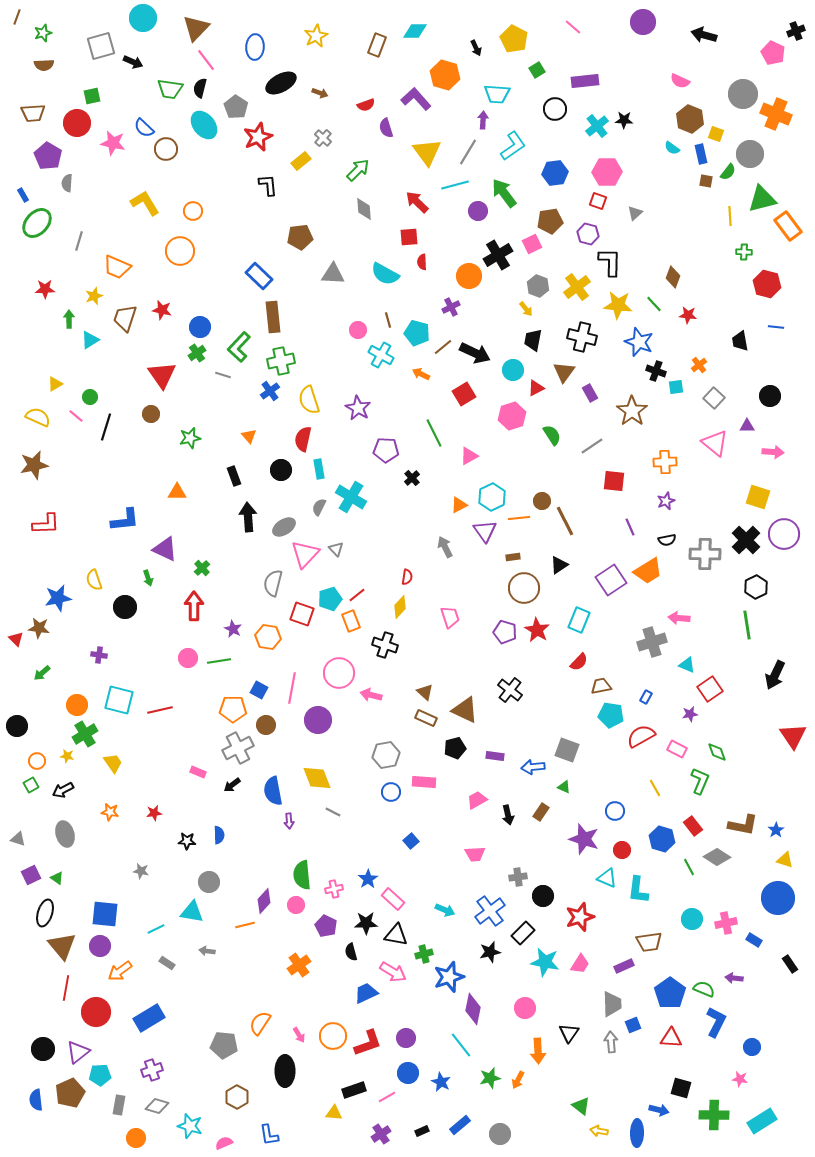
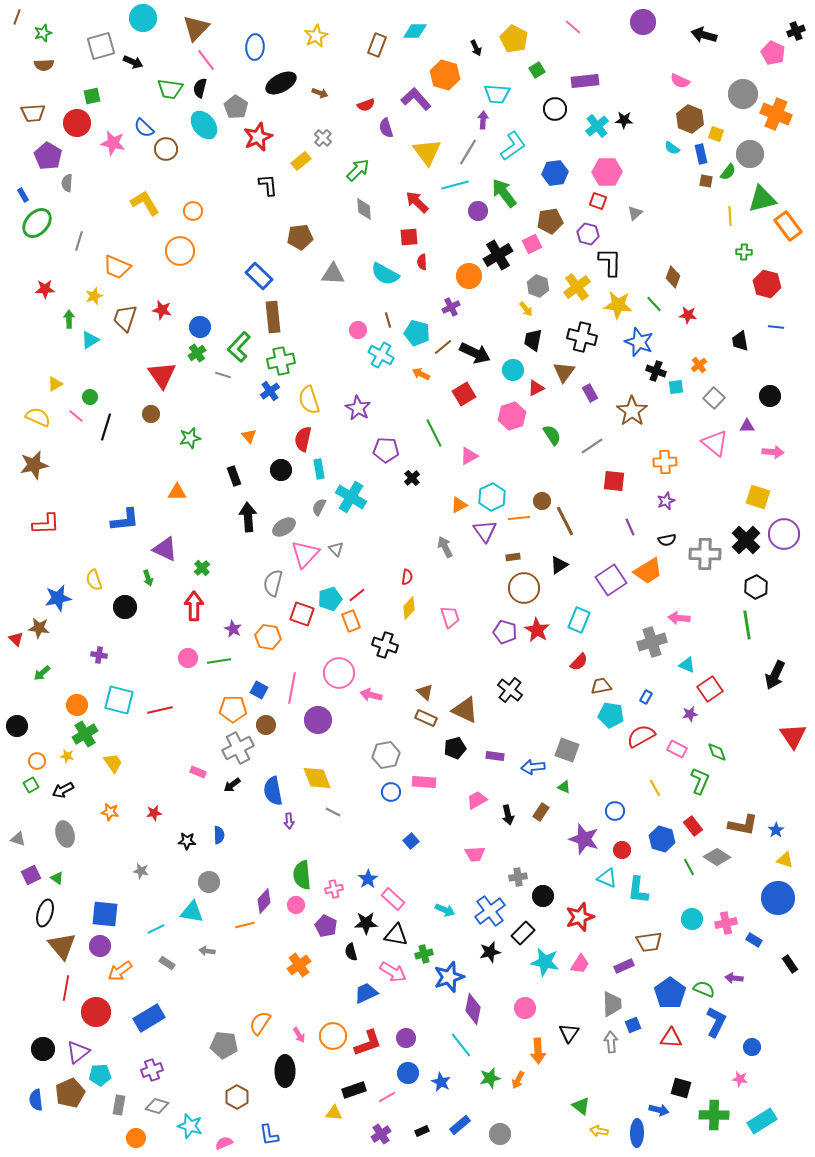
yellow diamond at (400, 607): moved 9 px right, 1 px down
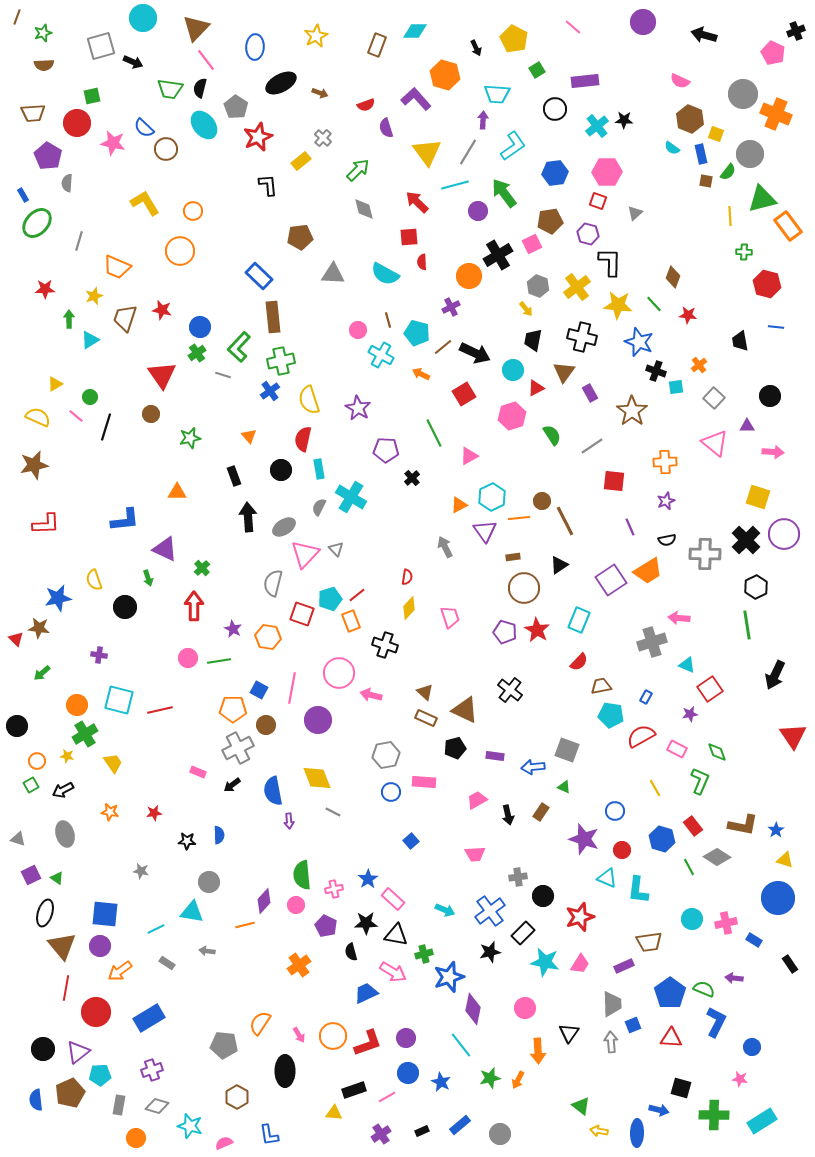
gray diamond at (364, 209): rotated 10 degrees counterclockwise
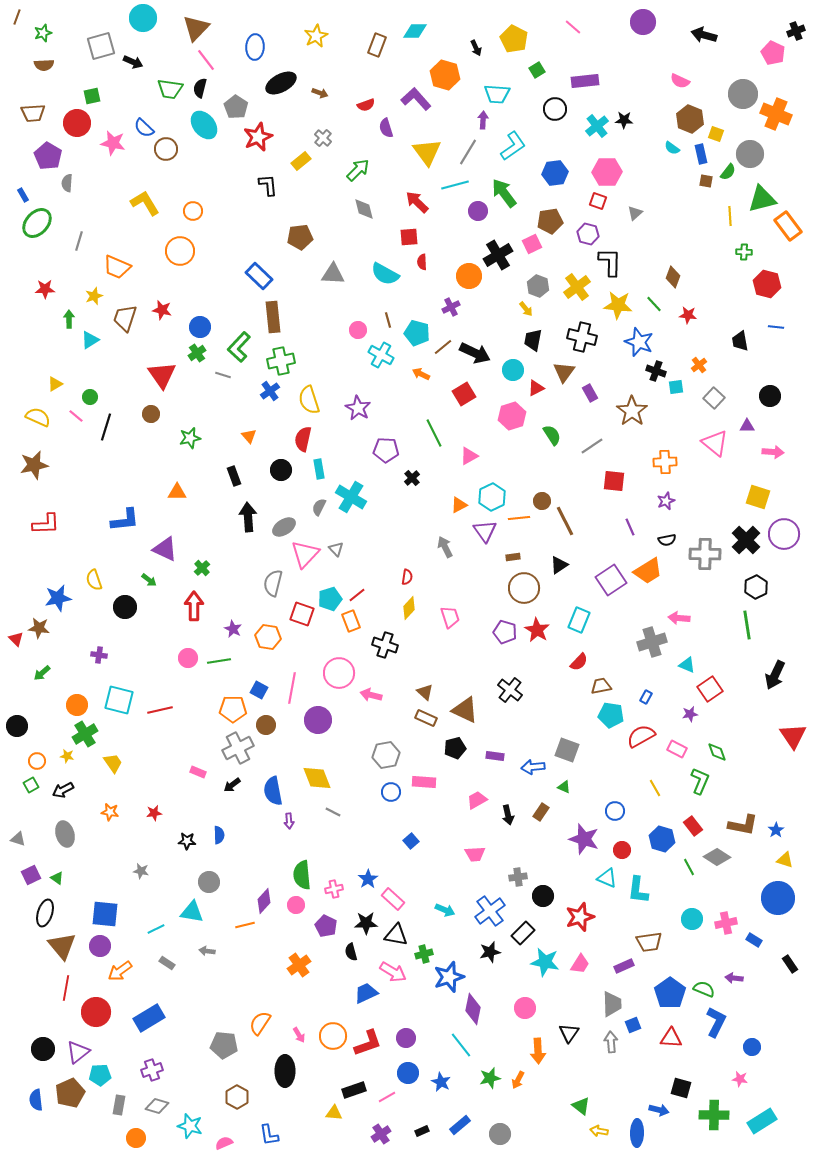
green arrow at (148, 578): moved 1 px right, 2 px down; rotated 35 degrees counterclockwise
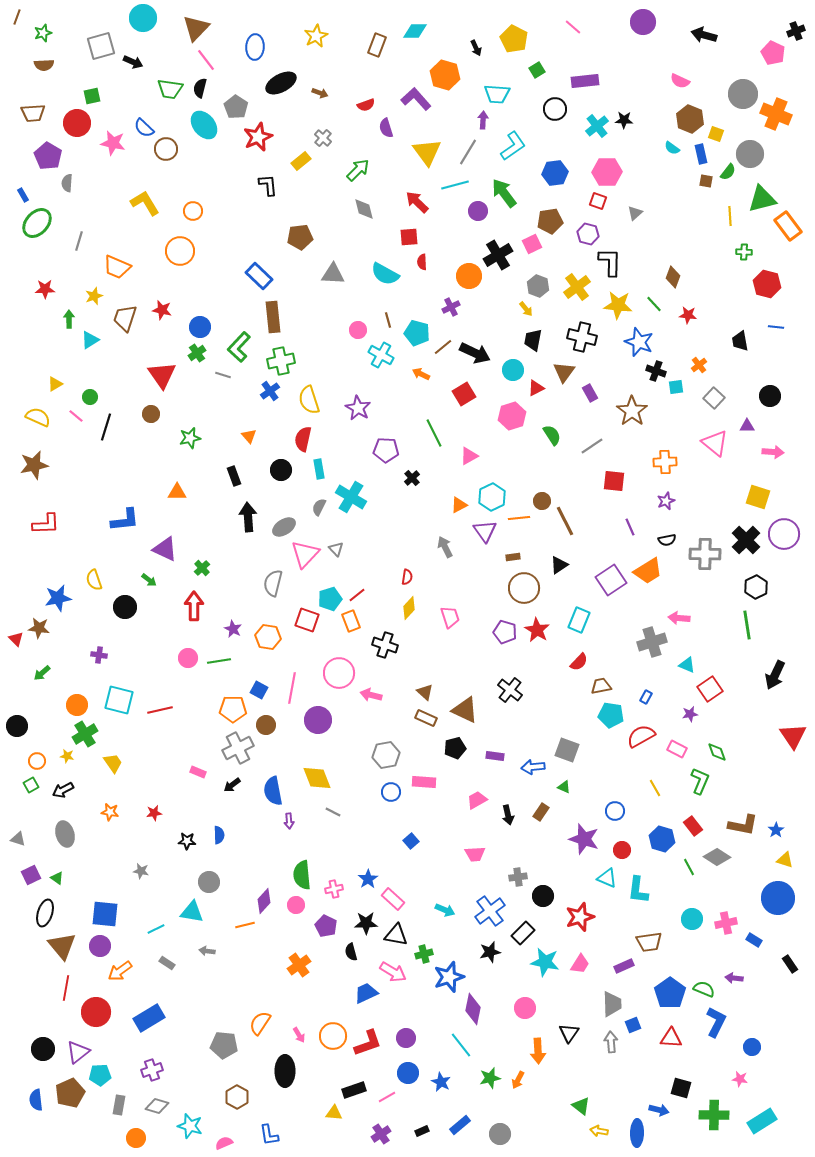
red square at (302, 614): moved 5 px right, 6 px down
